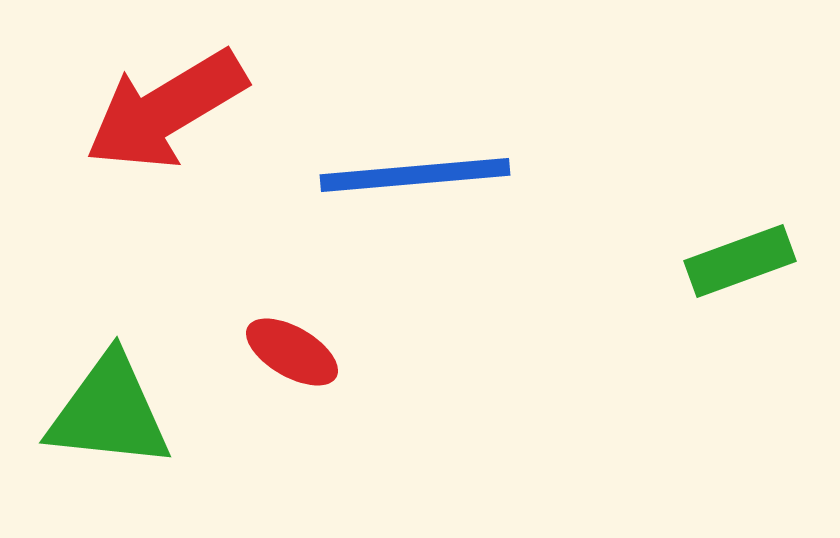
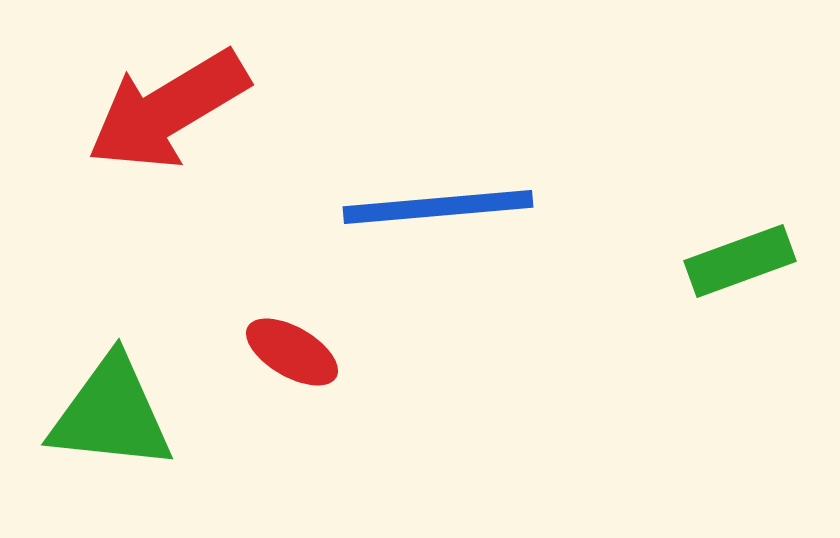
red arrow: moved 2 px right
blue line: moved 23 px right, 32 px down
green triangle: moved 2 px right, 2 px down
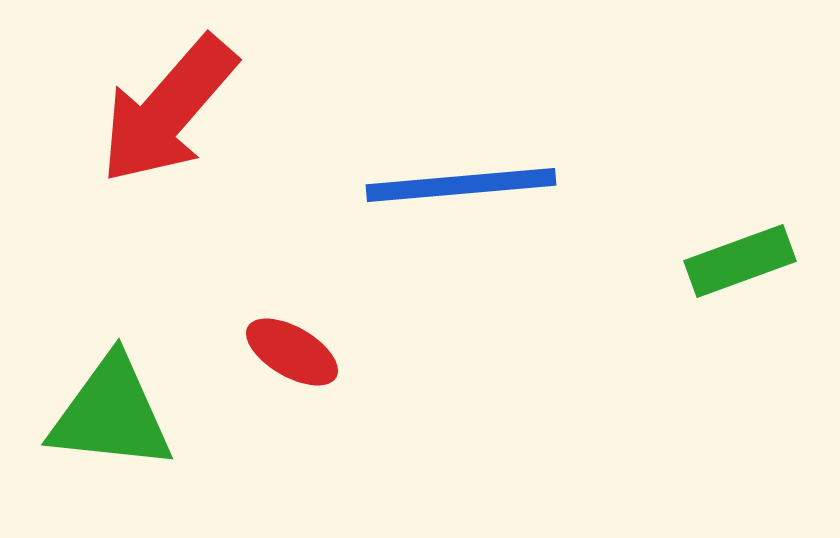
red arrow: rotated 18 degrees counterclockwise
blue line: moved 23 px right, 22 px up
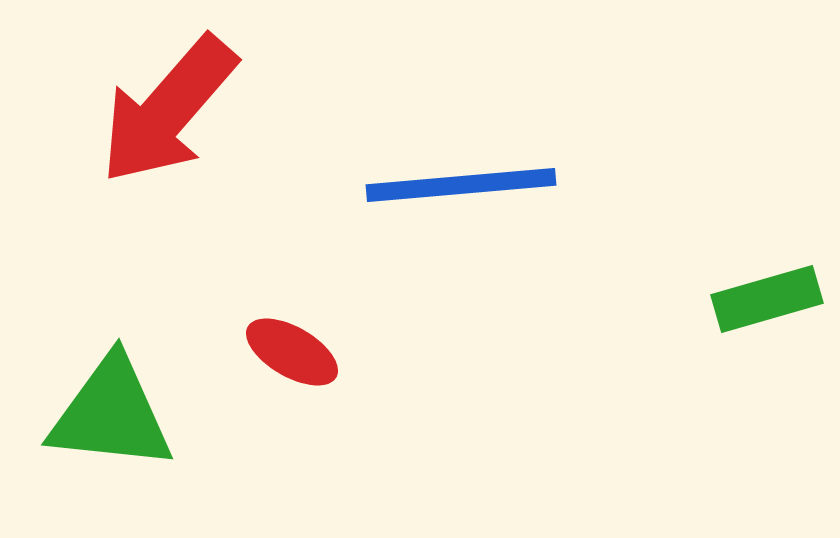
green rectangle: moved 27 px right, 38 px down; rotated 4 degrees clockwise
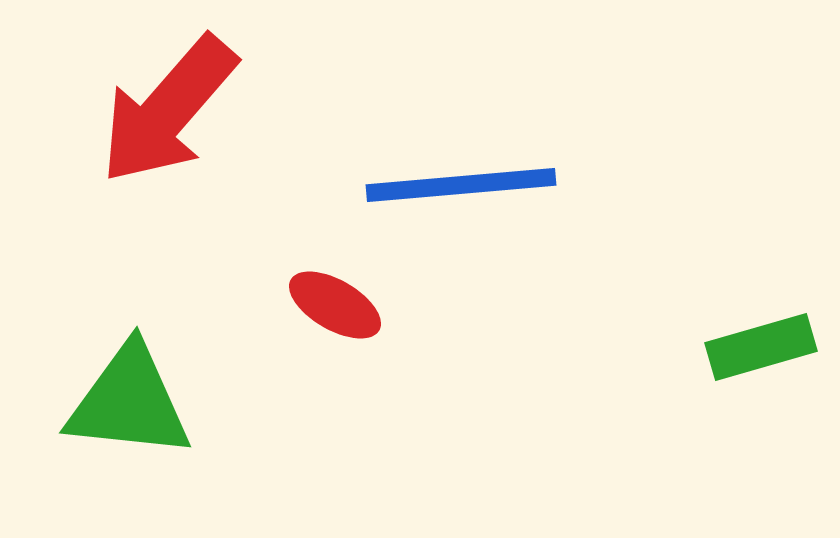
green rectangle: moved 6 px left, 48 px down
red ellipse: moved 43 px right, 47 px up
green triangle: moved 18 px right, 12 px up
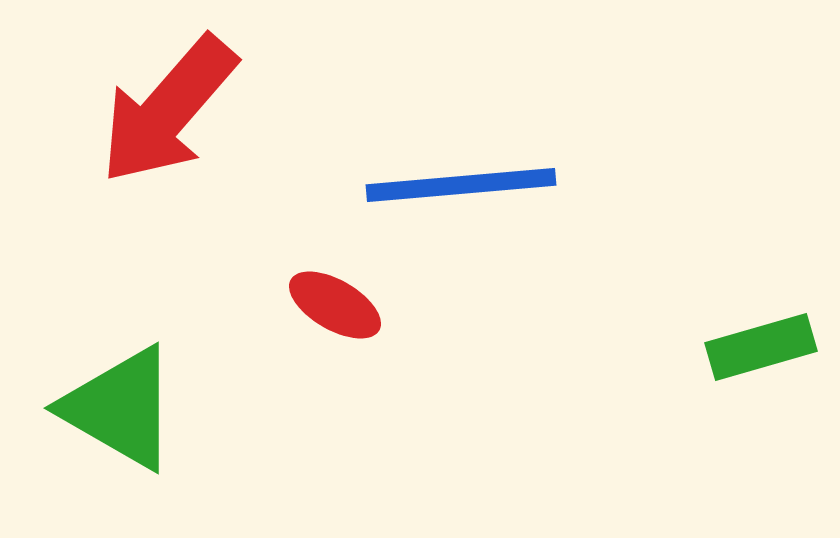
green triangle: moved 9 px left, 6 px down; rotated 24 degrees clockwise
